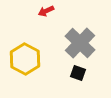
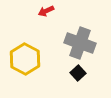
gray cross: rotated 24 degrees counterclockwise
black square: rotated 28 degrees clockwise
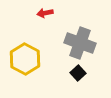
red arrow: moved 1 px left, 2 px down; rotated 14 degrees clockwise
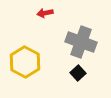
gray cross: moved 1 px right, 1 px up
yellow hexagon: moved 3 px down
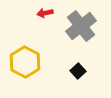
gray cross: moved 16 px up; rotated 32 degrees clockwise
black square: moved 2 px up
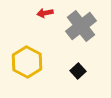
yellow hexagon: moved 2 px right
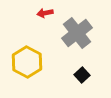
gray cross: moved 4 px left, 7 px down
black square: moved 4 px right, 4 px down
